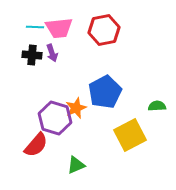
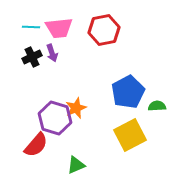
cyan line: moved 4 px left
black cross: moved 2 px down; rotated 30 degrees counterclockwise
blue pentagon: moved 23 px right
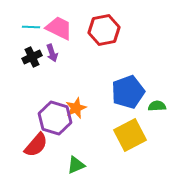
pink trapezoid: rotated 148 degrees counterclockwise
blue pentagon: rotated 8 degrees clockwise
